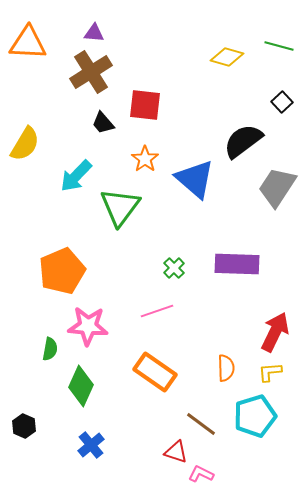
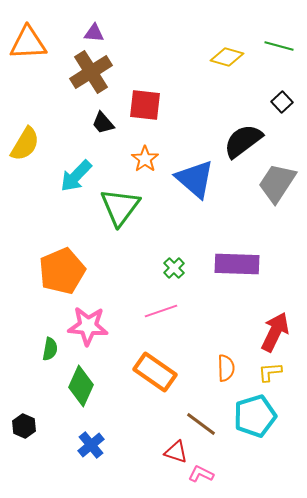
orange triangle: rotated 6 degrees counterclockwise
gray trapezoid: moved 4 px up
pink line: moved 4 px right
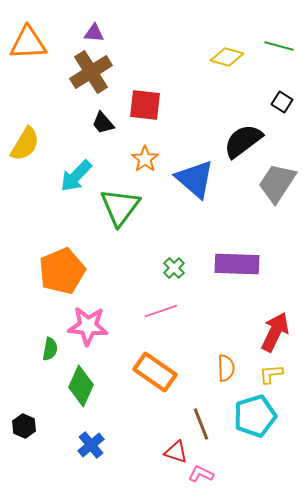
black square: rotated 15 degrees counterclockwise
yellow L-shape: moved 1 px right, 2 px down
brown line: rotated 32 degrees clockwise
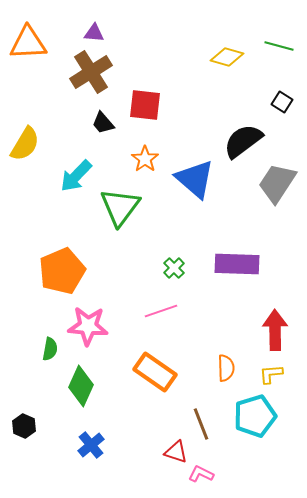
red arrow: moved 2 px up; rotated 27 degrees counterclockwise
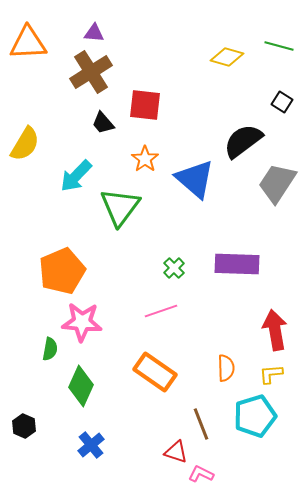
pink star: moved 6 px left, 4 px up
red arrow: rotated 9 degrees counterclockwise
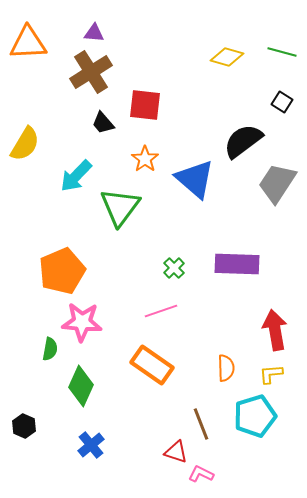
green line: moved 3 px right, 6 px down
orange rectangle: moved 3 px left, 7 px up
